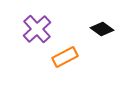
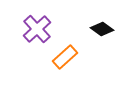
orange rectangle: rotated 15 degrees counterclockwise
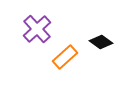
black diamond: moved 1 px left, 13 px down
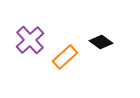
purple cross: moved 7 px left, 11 px down
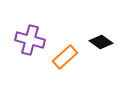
purple cross: rotated 32 degrees counterclockwise
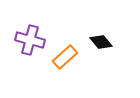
black diamond: rotated 15 degrees clockwise
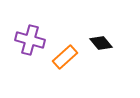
black diamond: moved 1 px down
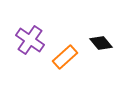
purple cross: rotated 20 degrees clockwise
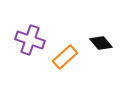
purple cross: rotated 16 degrees counterclockwise
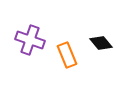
orange rectangle: moved 2 px right, 2 px up; rotated 70 degrees counterclockwise
